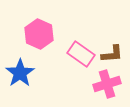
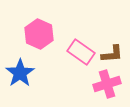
pink rectangle: moved 2 px up
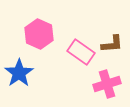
brown L-shape: moved 10 px up
blue star: moved 1 px left
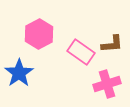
pink hexagon: rotated 8 degrees clockwise
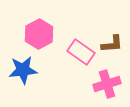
blue star: moved 4 px right, 3 px up; rotated 28 degrees clockwise
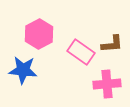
blue star: rotated 12 degrees clockwise
pink cross: rotated 12 degrees clockwise
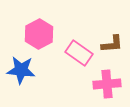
pink rectangle: moved 2 px left, 1 px down
blue star: moved 2 px left
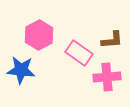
pink hexagon: moved 1 px down
brown L-shape: moved 4 px up
pink cross: moved 7 px up
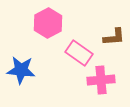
pink hexagon: moved 9 px right, 12 px up
brown L-shape: moved 2 px right, 3 px up
pink cross: moved 6 px left, 3 px down
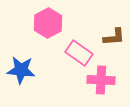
pink cross: rotated 8 degrees clockwise
